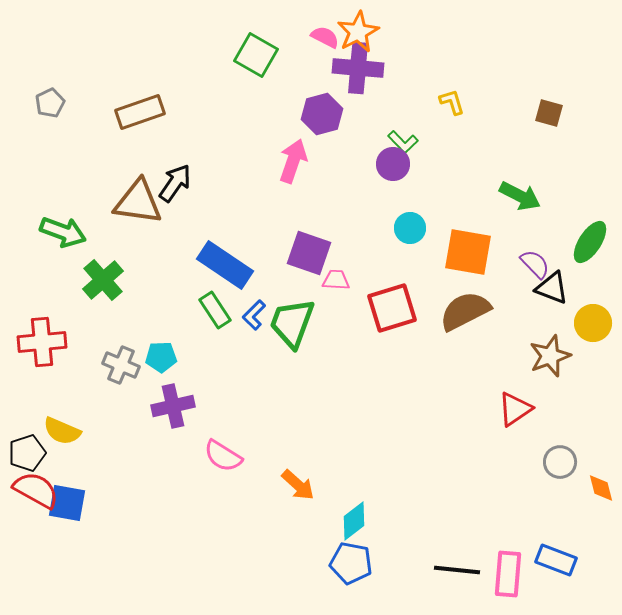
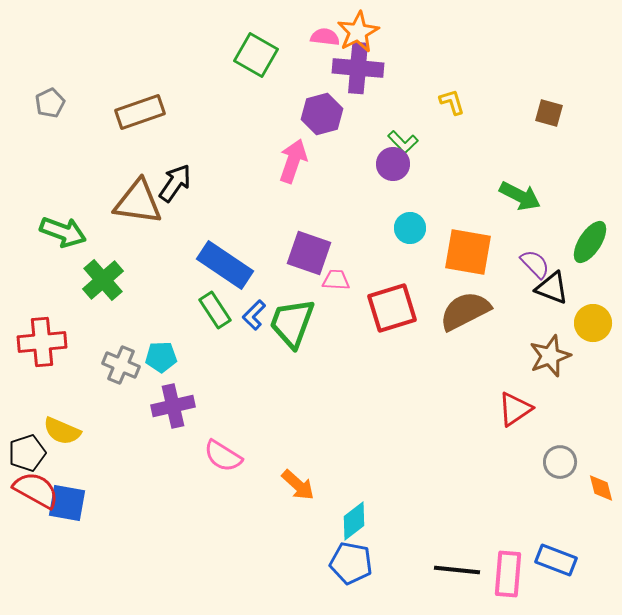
pink semicircle at (325, 37): rotated 20 degrees counterclockwise
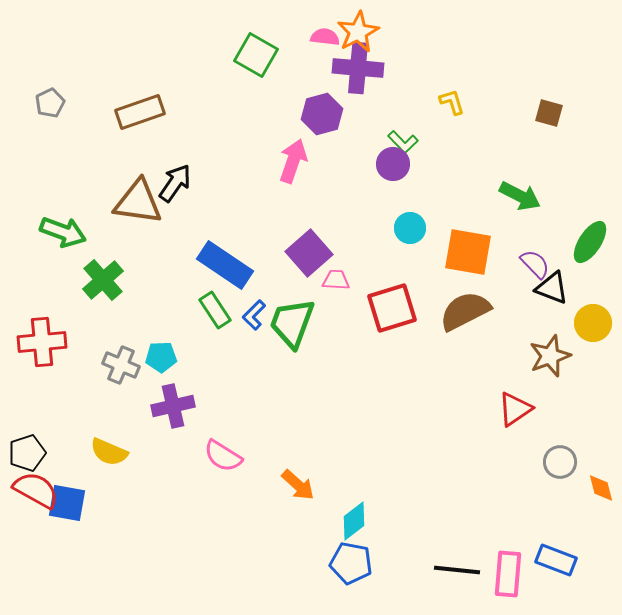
purple square at (309, 253): rotated 30 degrees clockwise
yellow semicircle at (62, 431): moved 47 px right, 21 px down
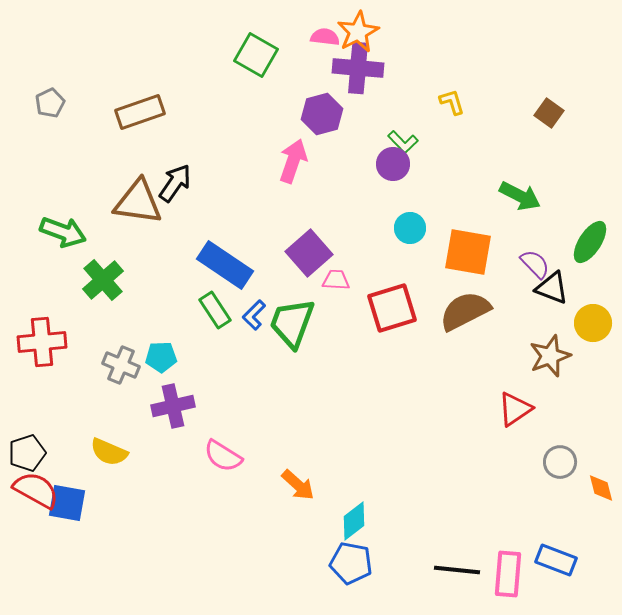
brown square at (549, 113): rotated 20 degrees clockwise
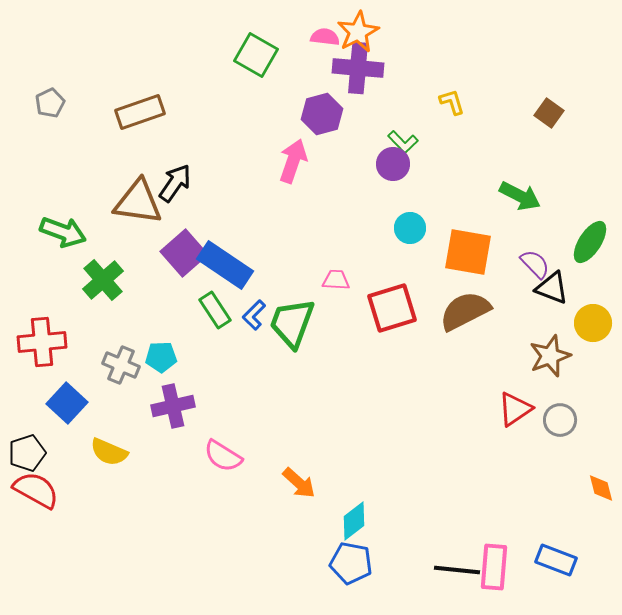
purple square at (309, 253): moved 125 px left
gray circle at (560, 462): moved 42 px up
orange arrow at (298, 485): moved 1 px right, 2 px up
blue square at (67, 503): moved 100 px up; rotated 33 degrees clockwise
pink rectangle at (508, 574): moved 14 px left, 7 px up
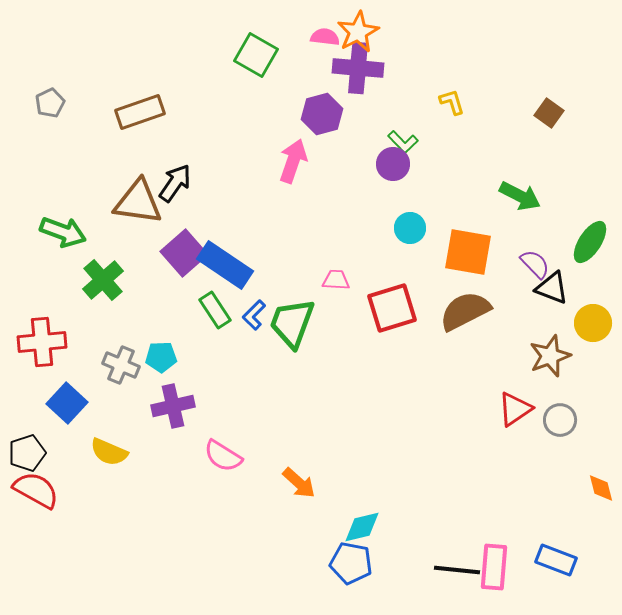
cyan diamond at (354, 521): moved 8 px right, 6 px down; rotated 24 degrees clockwise
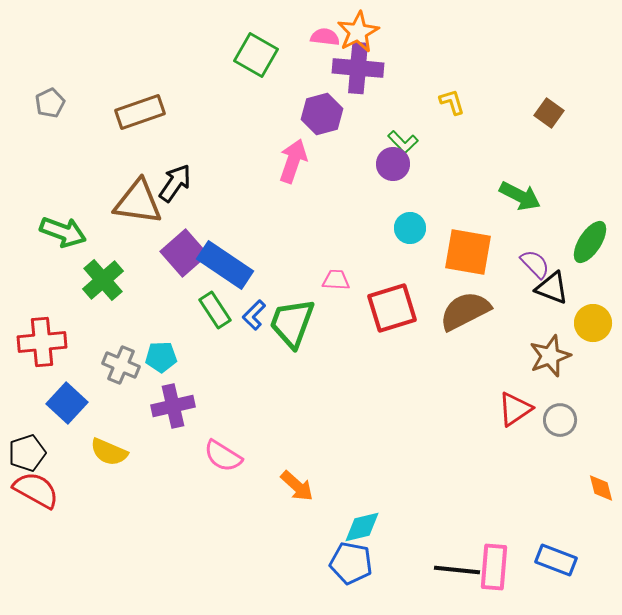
orange arrow at (299, 483): moved 2 px left, 3 px down
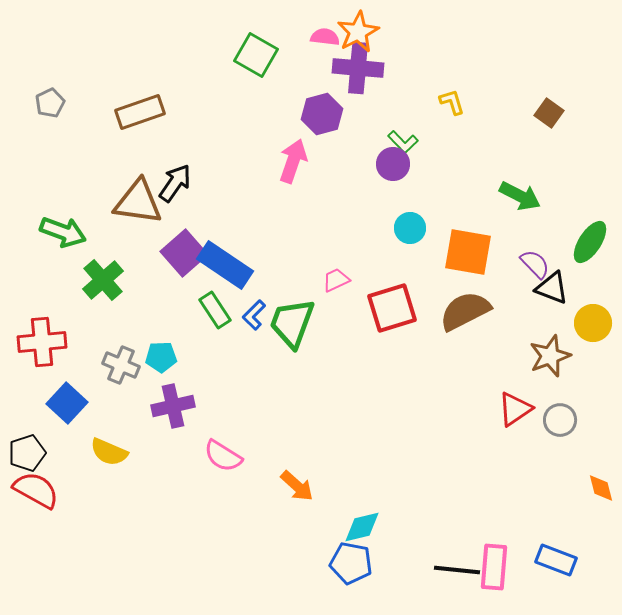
pink trapezoid at (336, 280): rotated 28 degrees counterclockwise
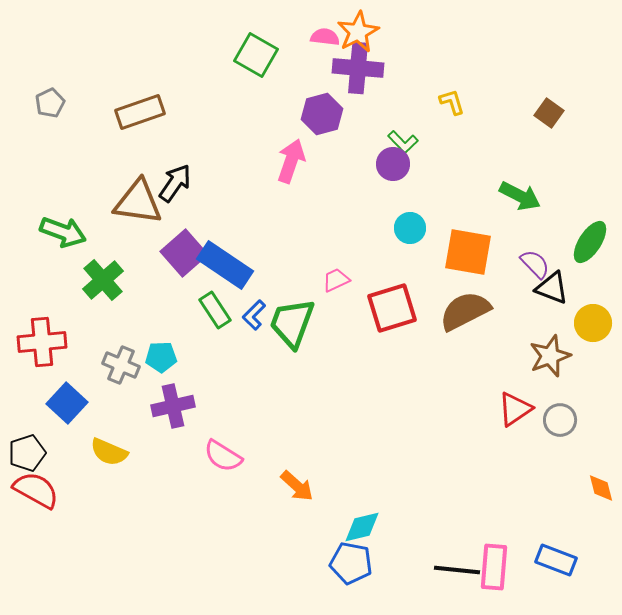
pink arrow at (293, 161): moved 2 px left
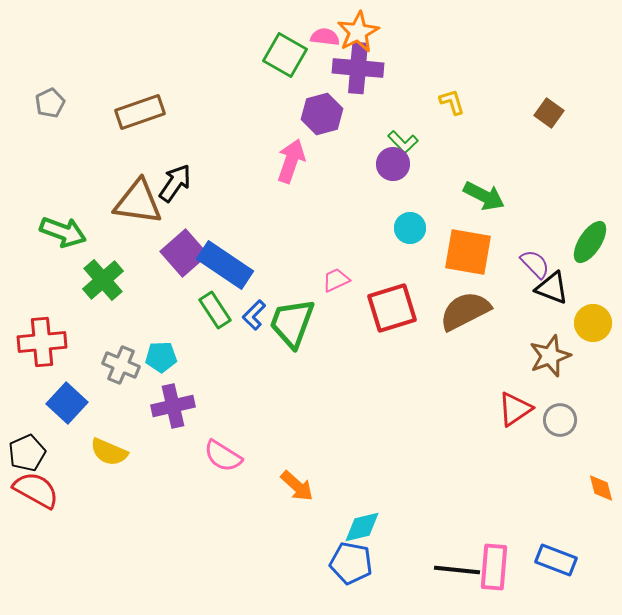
green square at (256, 55): moved 29 px right
green arrow at (520, 196): moved 36 px left
black pentagon at (27, 453): rotated 6 degrees counterclockwise
